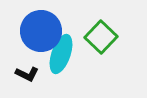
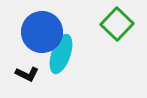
blue circle: moved 1 px right, 1 px down
green square: moved 16 px right, 13 px up
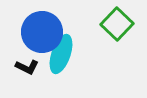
black L-shape: moved 7 px up
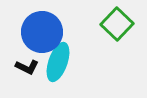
cyan ellipse: moved 3 px left, 8 px down
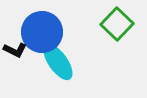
cyan ellipse: rotated 54 degrees counterclockwise
black L-shape: moved 12 px left, 17 px up
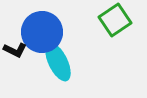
green square: moved 2 px left, 4 px up; rotated 12 degrees clockwise
cyan ellipse: rotated 9 degrees clockwise
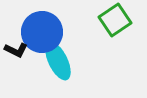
black L-shape: moved 1 px right
cyan ellipse: moved 1 px up
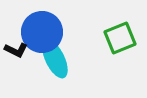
green square: moved 5 px right, 18 px down; rotated 12 degrees clockwise
cyan ellipse: moved 3 px left, 2 px up
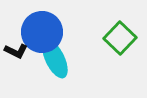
green square: rotated 24 degrees counterclockwise
black L-shape: moved 1 px down
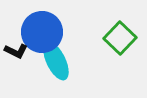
cyan ellipse: moved 1 px right, 2 px down
